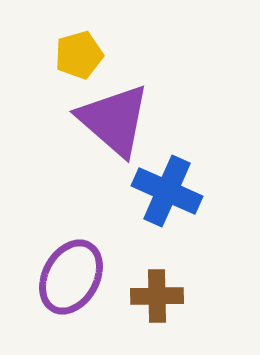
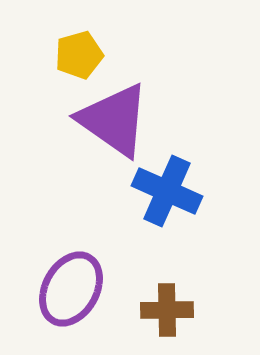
purple triangle: rotated 6 degrees counterclockwise
purple ellipse: moved 12 px down
brown cross: moved 10 px right, 14 px down
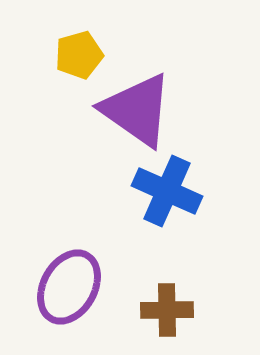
purple triangle: moved 23 px right, 10 px up
purple ellipse: moved 2 px left, 2 px up
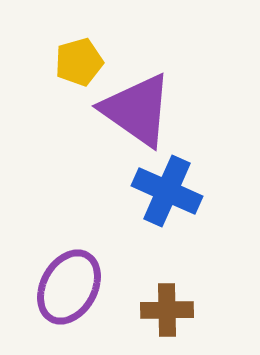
yellow pentagon: moved 7 px down
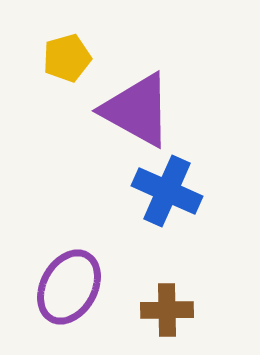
yellow pentagon: moved 12 px left, 4 px up
purple triangle: rotated 6 degrees counterclockwise
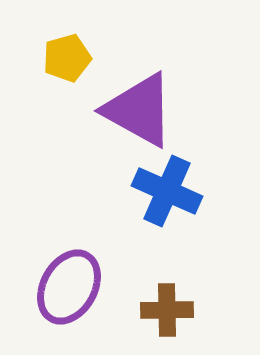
purple triangle: moved 2 px right
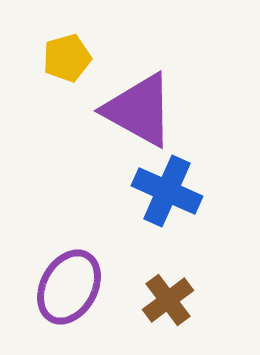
brown cross: moved 1 px right, 10 px up; rotated 36 degrees counterclockwise
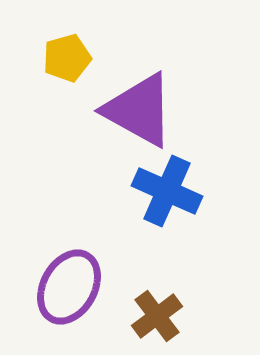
brown cross: moved 11 px left, 16 px down
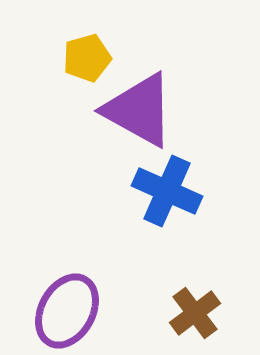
yellow pentagon: moved 20 px right
purple ellipse: moved 2 px left, 24 px down
brown cross: moved 38 px right, 3 px up
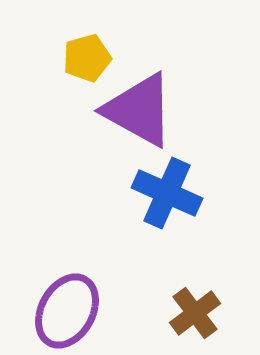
blue cross: moved 2 px down
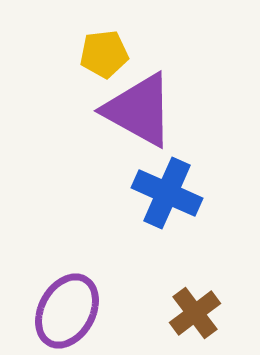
yellow pentagon: moved 17 px right, 4 px up; rotated 9 degrees clockwise
